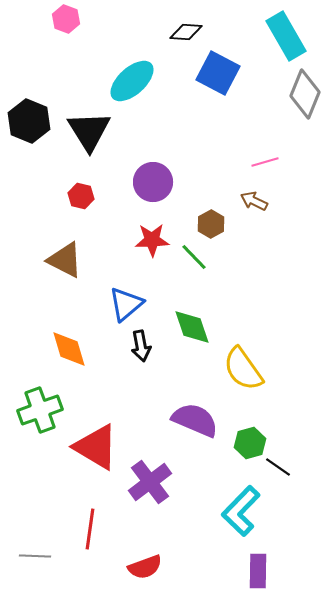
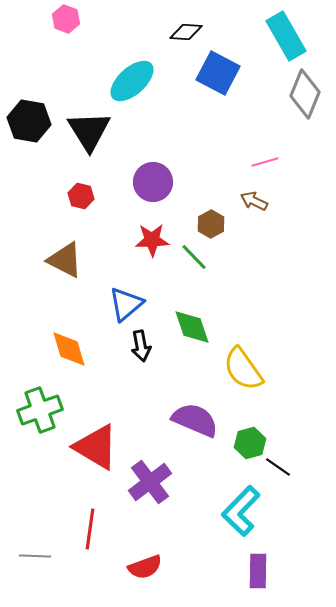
black hexagon: rotated 12 degrees counterclockwise
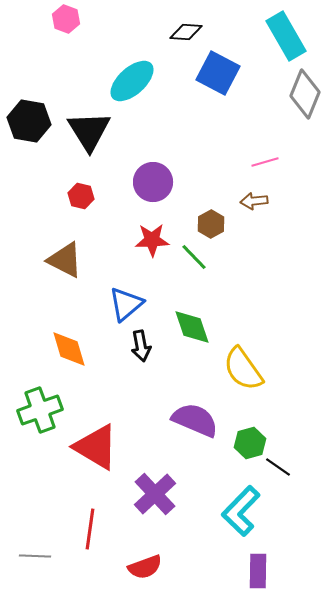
brown arrow: rotated 32 degrees counterclockwise
purple cross: moved 5 px right, 12 px down; rotated 6 degrees counterclockwise
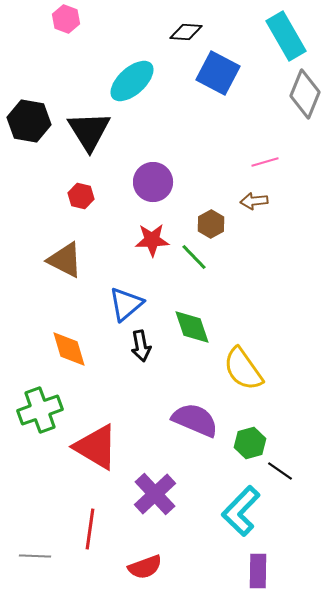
black line: moved 2 px right, 4 px down
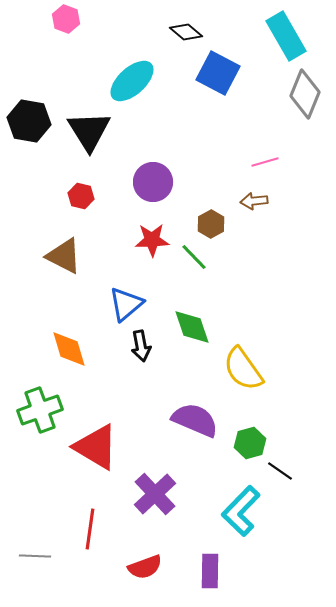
black diamond: rotated 36 degrees clockwise
brown triangle: moved 1 px left, 4 px up
purple rectangle: moved 48 px left
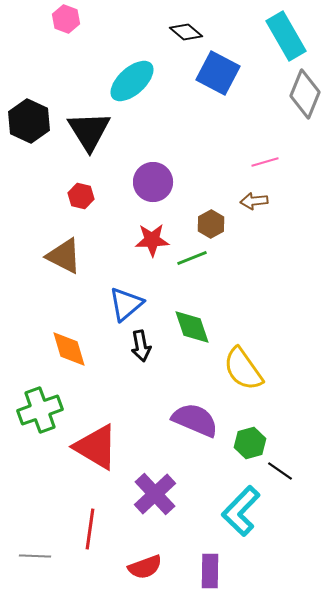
black hexagon: rotated 15 degrees clockwise
green line: moved 2 px left, 1 px down; rotated 68 degrees counterclockwise
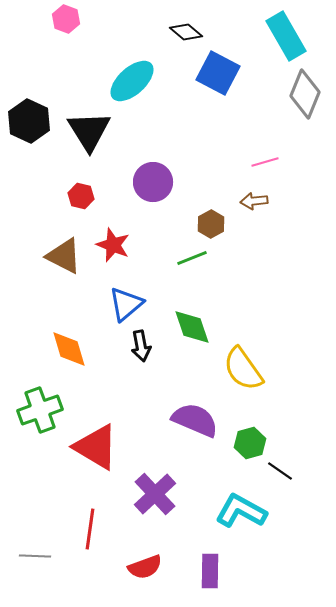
red star: moved 39 px left, 5 px down; rotated 24 degrees clockwise
cyan L-shape: rotated 75 degrees clockwise
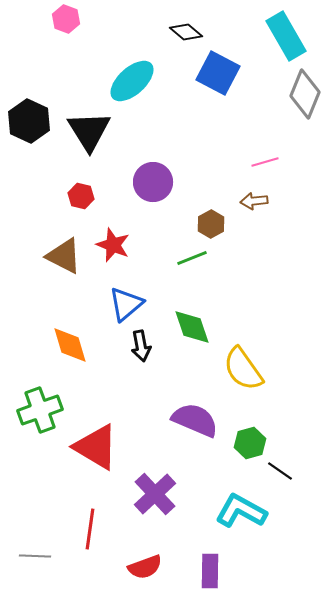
orange diamond: moved 1 px right, 4 px up
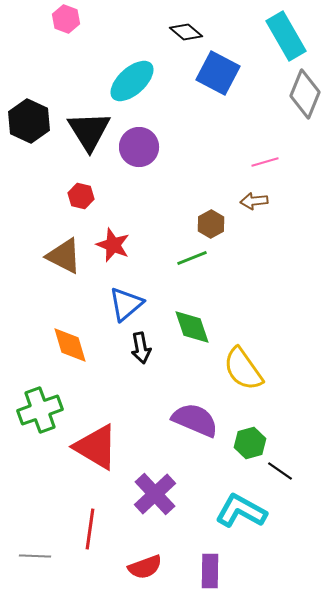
purple circle: moved 14 px left, 35 px up
black arrow: moved 2 px down
